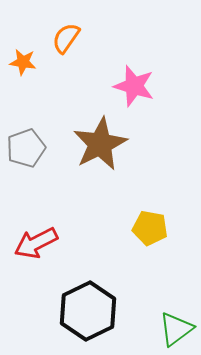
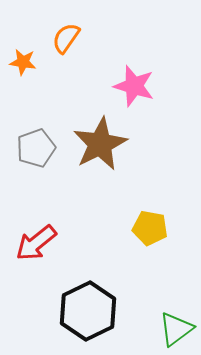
gray pentagon: moved 10 px right
red arrow: rotated 12 degrees counterclockwise
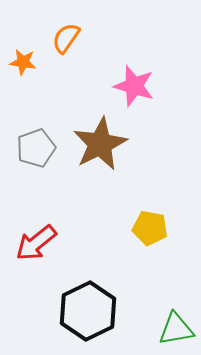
green triangle: rotated 27 degrees clockwise
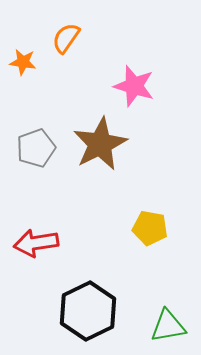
red arrow: rotated 30 degrees clockwise
green triangle: moved 8 px left, 3 px up
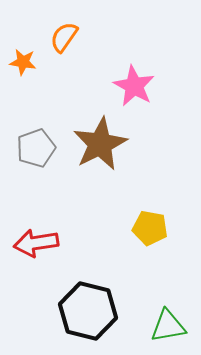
orange semicircle: moved 2 px left, 1 px up
pink star: rotated 12 degrees clockwise
black hexagon: rotated 20 degrees counterclockwise
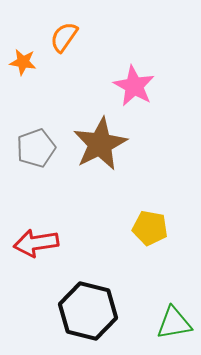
green triangle: moved 6 px right, 3 px up
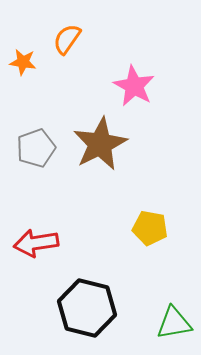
orange semicircle: moved 3 px right, 2 px down
black hexagon: moved 1 px left, 3 px up
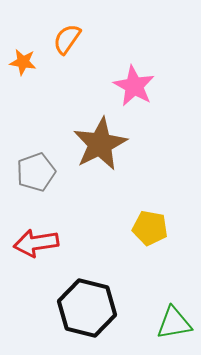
gray pentagon: moved 24 px down
